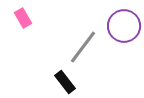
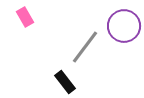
pink rectangle: moved 2 px right, 1 px up
gray line: moved 2 px right
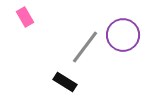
purple circle: moved 1 px left, 9 px down
black rectangle: rotated 20 degrees counterclockwise
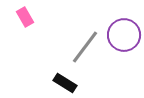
purple circle: moved 1 px right
black rectangle: moved 1 px down
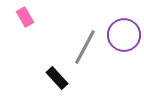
gray line: rotated 9 degrees counterclockwise
black rectangle: moved 8 px left, 5 px up; rotated 15 degrees clockwise
